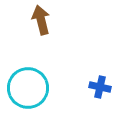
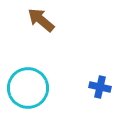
brown arrow: rotated 36 degrees counterclockwise
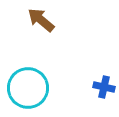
blue cross: moved 4 px right
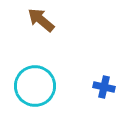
cyan circle: moved 7 px right, 2 px up
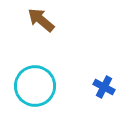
blue cross: rotated 15 degrees clockwise
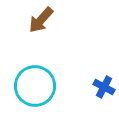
brown arrow: rotated 88 degrees counterclockwise
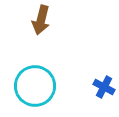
brown arrow: rotated 28 degrees counterclockwise
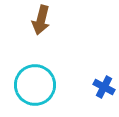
cyan circle: moved 1 px up
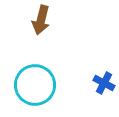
blue cross: moved 4 px up
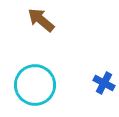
brown arrow: rotated 116 degrees clockwise
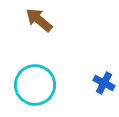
brown arrow: moved 2 px left
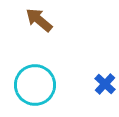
blue cross: moved 1 px right, 1 px down; rotated 15 degrees clockwise
